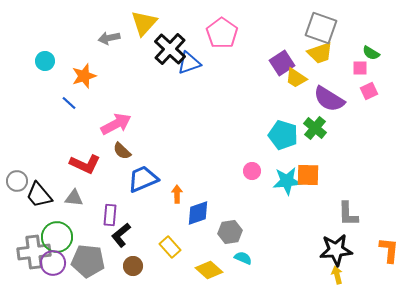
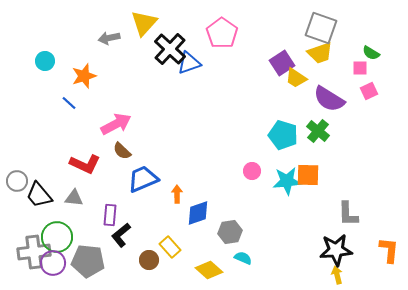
green cross at (315, 128): moved 3 px right, 3 px down
brown circle at (133, 266): moved 16 px right, 6 px up
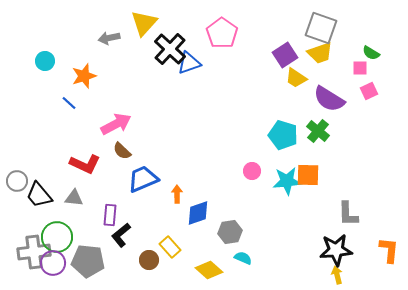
purple square at (282, 63): moved 3 px right, 8 px up
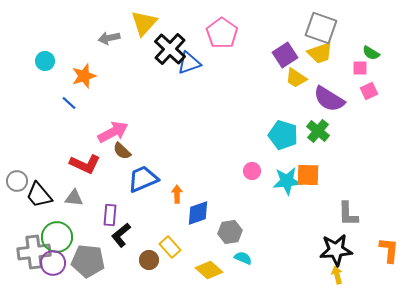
pink arrow at (116, 124): moved 3 px left, 8 px down
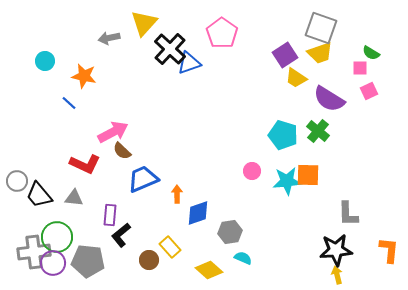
orange star at (84, 76): rotated 30 degrees clockwise
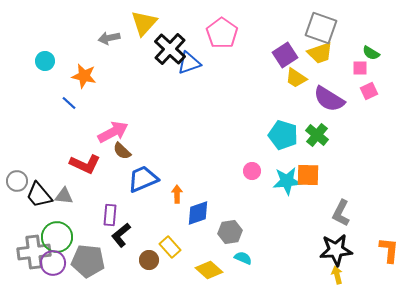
green cross at (318, 131): moved 1 px left, 4 px down
gray triangle at (74, 198): moved 10 px left, 2 px up
gray L-shape at (348, 214): moved 7 px left, 1 px up; rotated 28 degrees clockwise
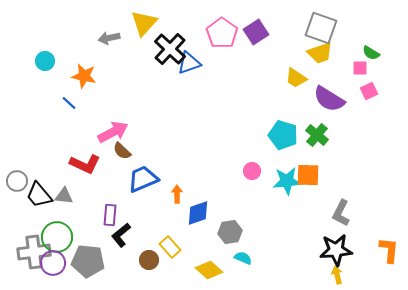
purple square at (285, 55): moved 29 px left, 23 px up
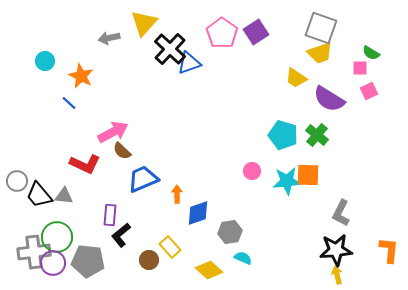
orange star at (84, 76): moved 3 px left; rotated 15 degrees clockwise
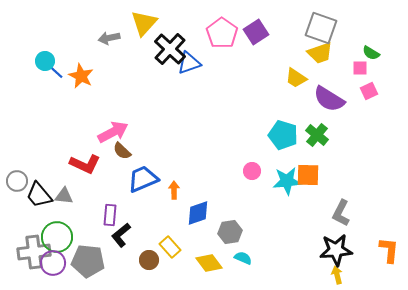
blue line at (69, 103): moved 13 px left, 31 px up
orange arrow at (177, 194): moved 3 px left, 4 px up
yellow diamond at (209, 270): moved 7 px up; rotated 12 degrees clockwise
